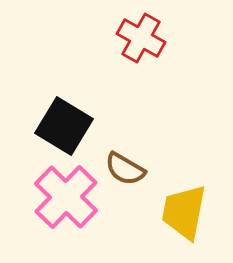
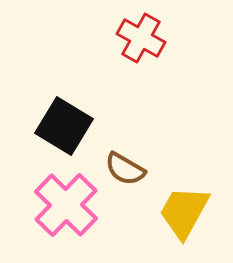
pink cross: moved 8 px down
yellow trapezoid: rotated 18 degrees clockwise
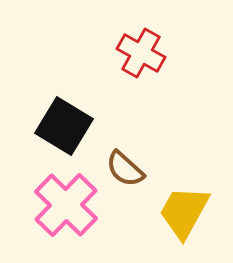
red cross: moved 15 px down
brown semicircle: rotated 12 degrees clockwise
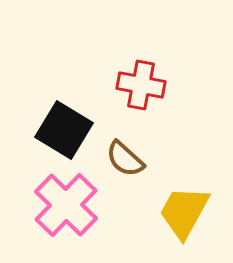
red cross: moved 32 px down; rotated 18 degrees counterclockwise
black square: moved 4 px down
brown semicircle: moved 10 px up
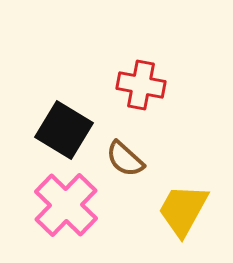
yellow trapezoid: moved 1 px left, 2 px up
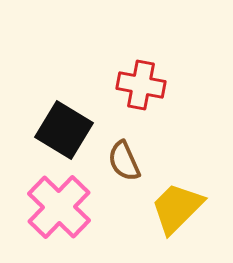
brown semicircle: moved 1 px left, 2 px down; rotated 24 degrees clockwise
pink cross: moved 7 px left, 2 px down
yellow trapezoid: moved 6 px left, 2 px up; rotated 16 degrees clockwise
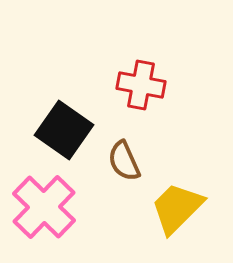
black square: rotated 4 degrees clockwise
pink cross: moved 15 px left
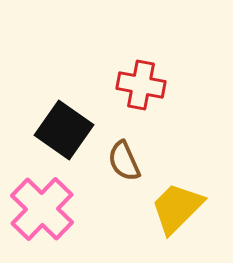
pink cross: moved 2 px left, 2 px down
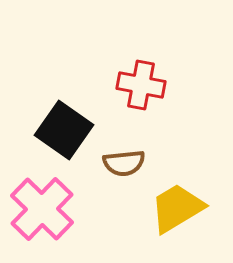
brown semicircle: moved 2 px down; rotated 72 degrees counterclockwise
yellow trapezoid: rotated 14 degrees clockwise
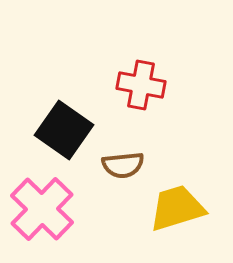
brown semicircle: moved 1 px left, 2 px down
yellow trapezoid: rotated 14 degrees clockwise
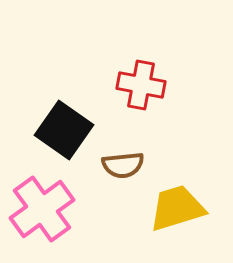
pink cross: rotated 10 degrees clockwise
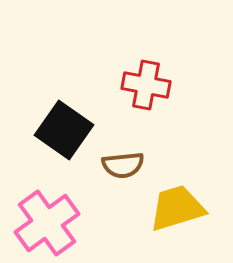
red cross: moved 5 px right
pink cross: moved 5 px right, 14 px down
